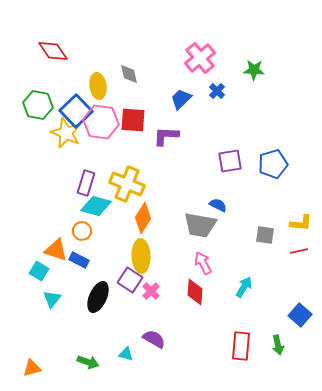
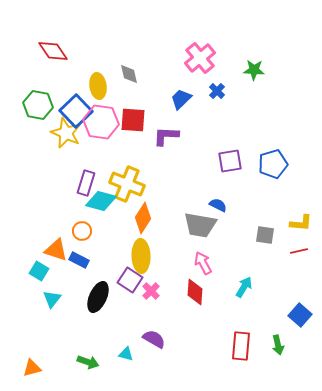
cyan diamond at (96, 206): moved 5 px right, 5 px up
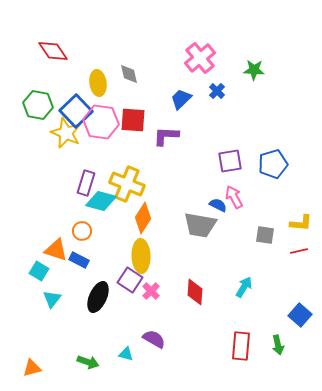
yellow ellipse at (98, 86): moved 3 px up
pink arrow at (203, 263): moved 31 px right, 66 px up
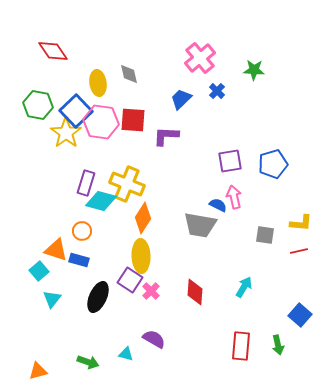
yellow star at (66, 133): rotated 12 degrees clockwise
pink arrow at (234, 197): rotated 15 degrees clockwise
blue rectangle at (79, 260): rotated 12 degrees counterclockwise
cyan square at (39, 271): rotated 18 degrees clockwise
orange triangle at (32, 368): moved 6 px right, 3 px down
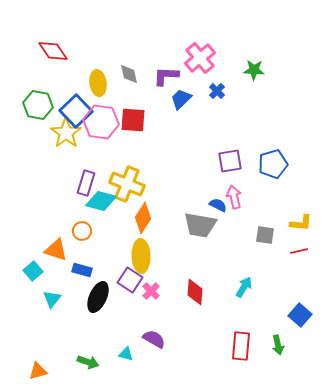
purple L-shape at (166, 136): moved 60 px up
blue rectangle at (79, 260): moved 3 px right, 10 px down
cyan square at (39, 271): moved 6 px left
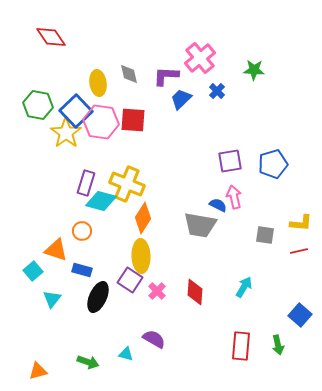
red diamond at (53, 51): moved 2 px left, 14 px up
pink cross at (151, 291): moved 6 px right
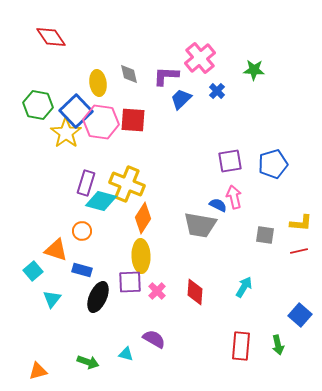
purple square at (130, 280): moved 2 px down; rotated 35 degrees counterclockwise
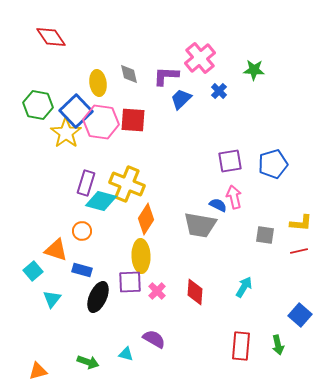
blue cross at (217, 91): moved 2 px right
orange diamond at (143, 218): moved 3 px right, 1 px down
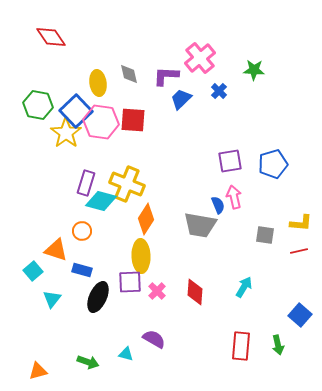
blue semicircle at (218, 205): rotated 42 degrees clockwise
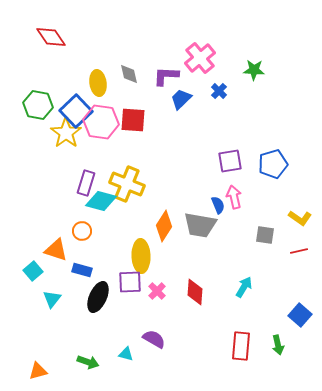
orange diamond at (146, 219): moved 18 px right, 7 px down
yellow L-shape at (301, 223): moved 1 px left, 5 px up; rotated 30 degrees clockwise
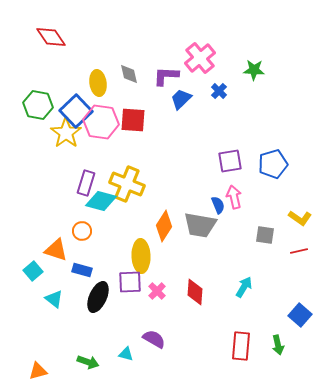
cyan triangle at (52, 299): moved 2 px right; rotated 30 degrees counterclockwise
